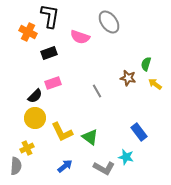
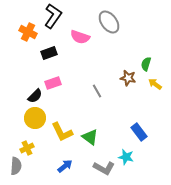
black L-shape: moved 3 px right; rotated 25 degrees clockwise
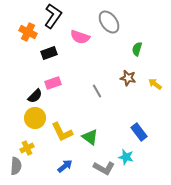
green semicircle: moved 9 px left, 15 px up
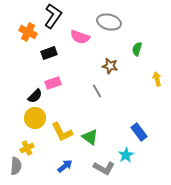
gray ellipse: rotated 40 degrees counterclockwise
brown star: moved 18 px left, 12 px up
yellow arrow: moved 2 px right, 5 px up; rotated 40 degrees clockwise
cyan star: moved 2 px up; rotated 28 degrees clockwise
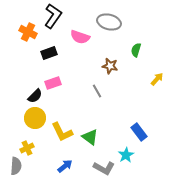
green semicircle: moved 1 px left, 1 px down
yellow arrow: rotated 56 degrees clockwise
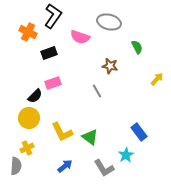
green semicircle: moved 1 px right, 3 px up; rotated 136 degrees clockwise
yellow circle: moved 6 px left
gray L-shape: rotated 30 degrees clockwise
